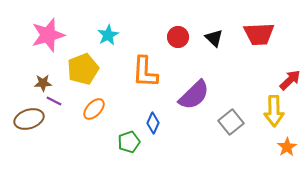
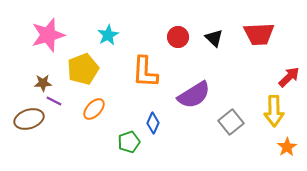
red arrow: moved 1 px left, 3 px up
purple semicircle: rotated 12 degrees clockwise
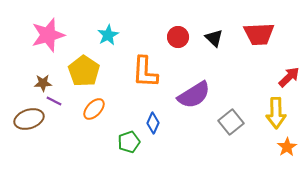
yellow pentagon: moved 1 px right, 2 px down; rotated 16 degrees counterclockwise
yellow arrow: moved 2 px right, 2 px down
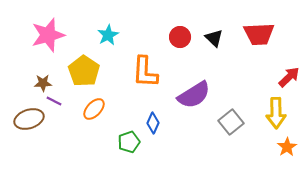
red circle: moved 2 px right
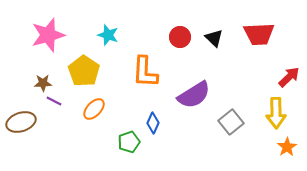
cyan star: rotated 25 degrees counterclockwise
brown ellipse: moved 8 px left, 3 px down
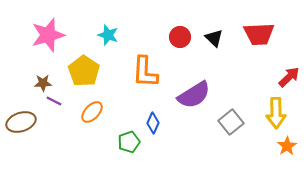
orange ellipse: moved 2 px left, 3 px down
orange star: moved 1 px up
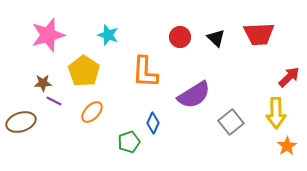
black triangle: moved 2 px right
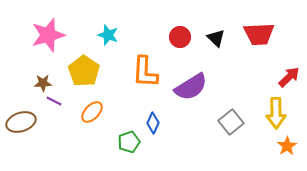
purple semicircle: moved 3 px left, 8 px up
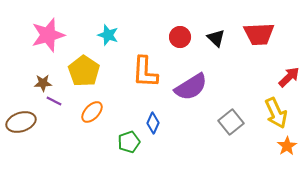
yellow arrow: rotated 24 degrees counterclockwise
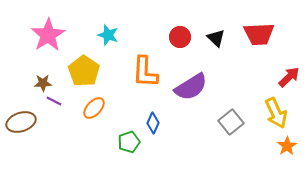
pink star: rotated 16 degrees counterclockwise
orange ellipse: moved 2 px right, 4 px up
